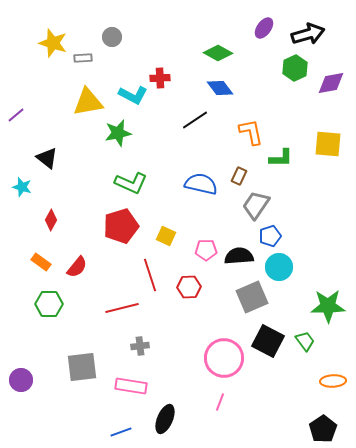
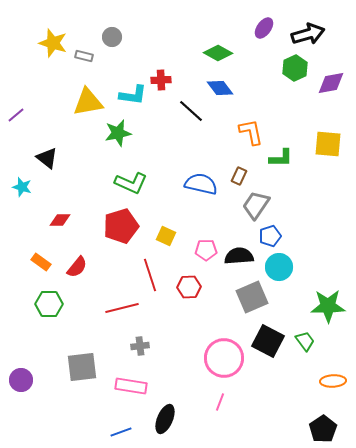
gray rectangle at (83, 58): moved 1 px right, 2 px up; rotated 18 degrees clockwise
red cross at (160, 78): moved 1 px right, 2 px down
cyan L-shape at (133, 95): rotated 20 degrees counterclockwise
black line at (195, 120): moved 4 px left, 9 px up; rotated 76 degrees clockwise
red diamond at (51, 220): moved 9 px right; rotated 60 degrees clockwise
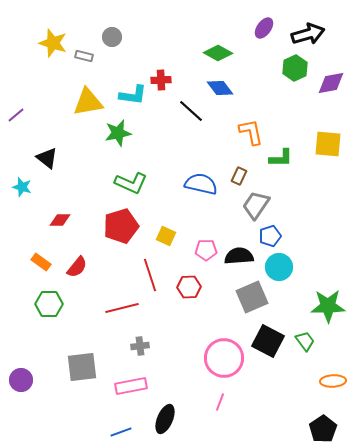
pink rectangle at (131, 386): rotated 20 degrees counterclockwise
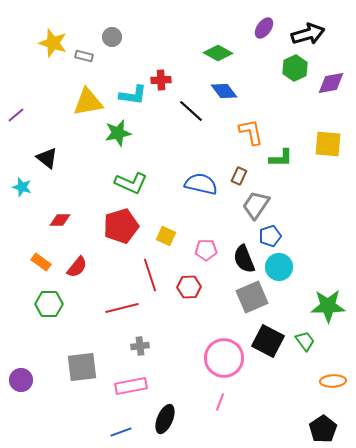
blue diamond at (220, 88): moved 4 px right, 3 px down
black semicircle at (239, 256): moved 5 px right, 3 px down; rotated 108 degrees counterclockwise
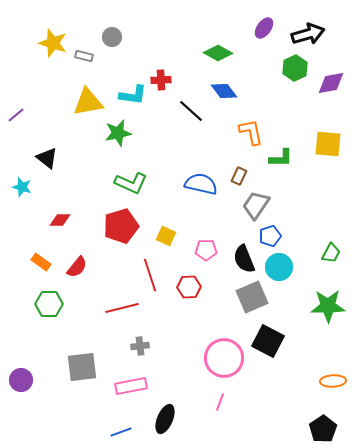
green trapezoid at (305, 341): moved 26 px right, 88 px up; rotated 65 degrees clockwise
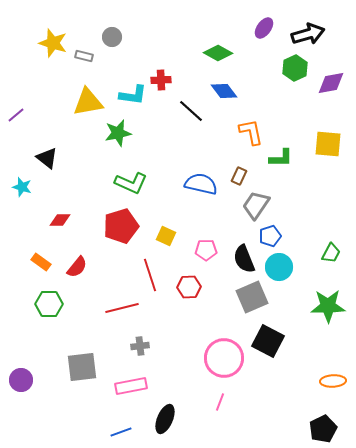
black pentagon at (323, 429): rotated 8 degrees clockwise
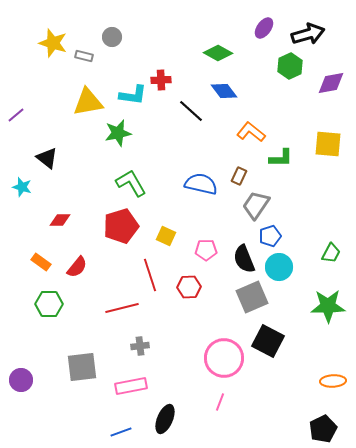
green hexagon at (295, 68): moved 5 px left, 2 px up
orange L-shape at (251, 132): rotated 40 degrees counterclockwise
green L-shape at (131, 183): rotated 144 degrees counterclockwise
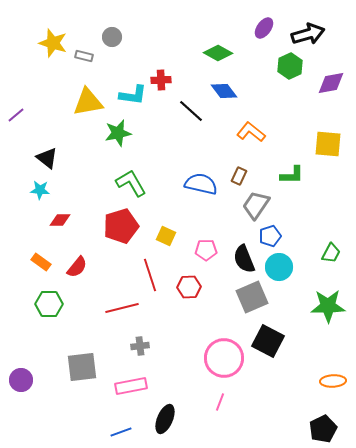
green L-shape at (281, 158): moved 11 px right, 17 px down
cyan star at (22, 187): moved 18 px right, 3 px down; rotated 12 degrees counterclockwise
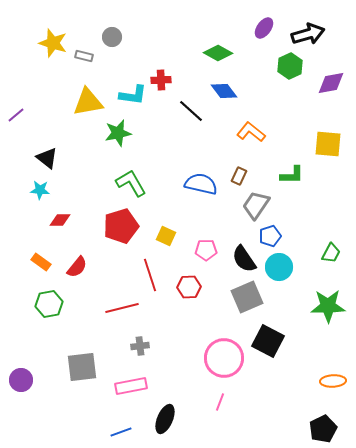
black semicircle at (244, 259): rotated 12 degrees counterclockwise
gray square at (252, 297): moved 5 px left
green hexagon at (49, 304): rotated 12 degrees counterclockwise
